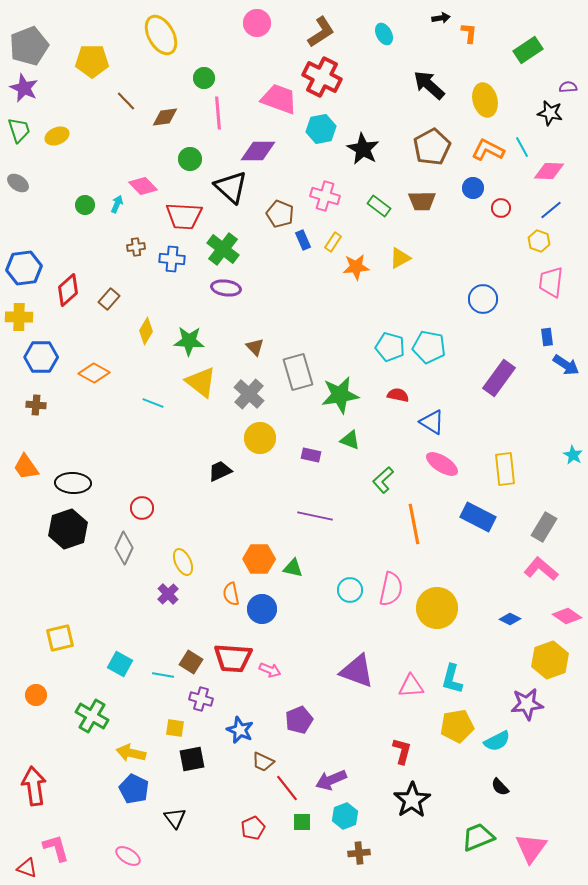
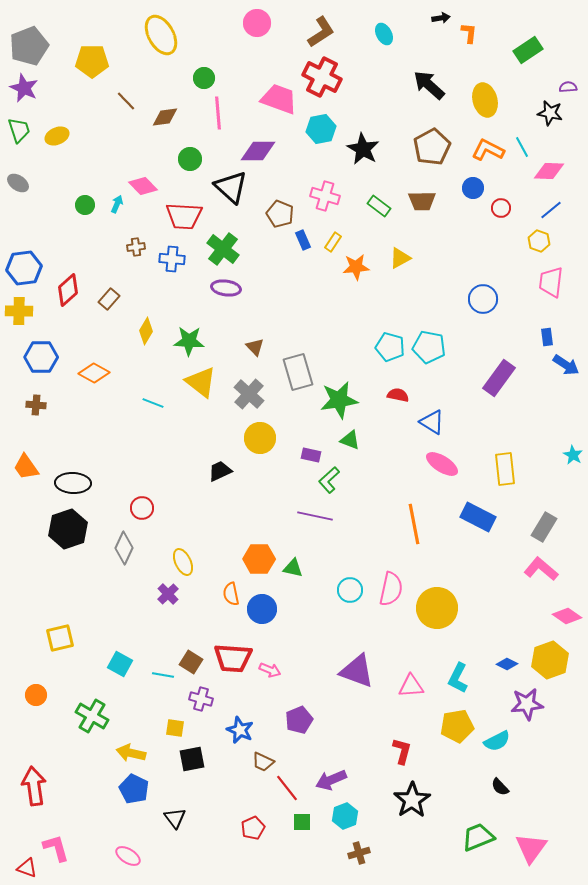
yellow cross at (19, 317): moved 6 px up
green star at (340, 395): moved 1 px left, 5 px down
green L-shape at (383, 480): moved 54 px left
blue diamond at (510, 619): moved 3 px left, 45 px down
cyan L-shape at (452, 679): moved 6 px right, 1 px up; rotated 12 degrees clockwise
brown cross at (359, 853): rotated 10 degrees counterclockwise
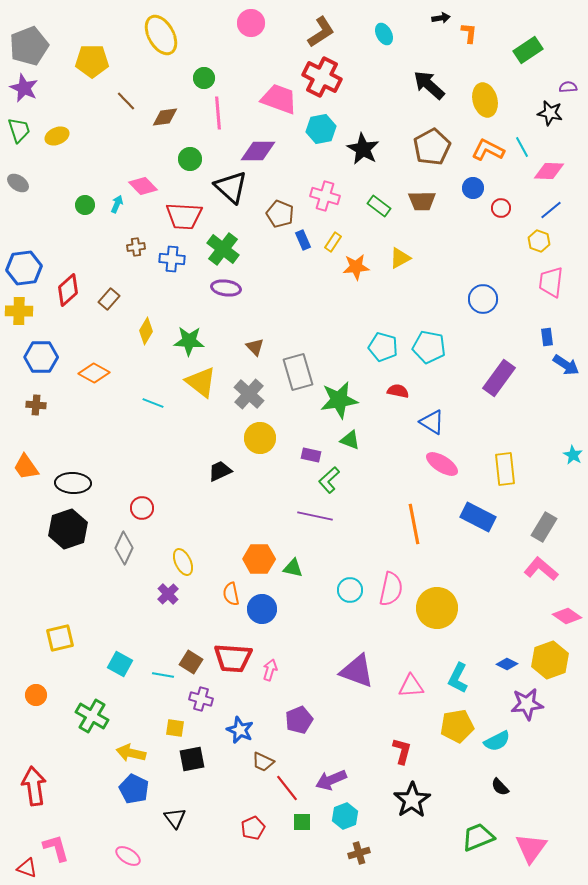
pink circle at (257, 23): moved 6 px left
cyan pentagon at (390, 347): moved 7 px left
red semicircle at (398, 395): moved 4 px up
pink arrow at (270, 670): rotated 95 degrees counterclockwise
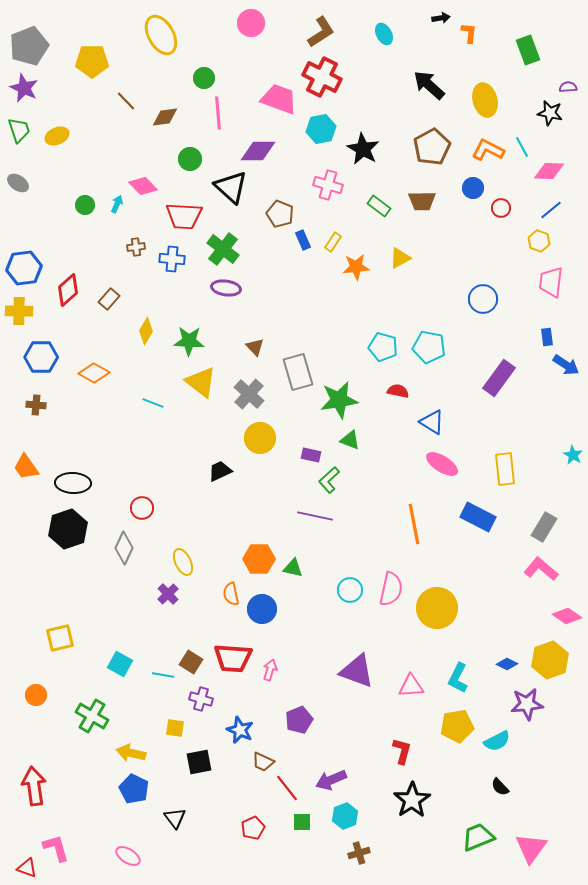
green rectangle at (528, 50): rotated 76 degrees counterclockwise
pink cross at (325, 196): moved 3 px right, 11 px up
black square at (192, 759): moved 7 px right, 3 px down
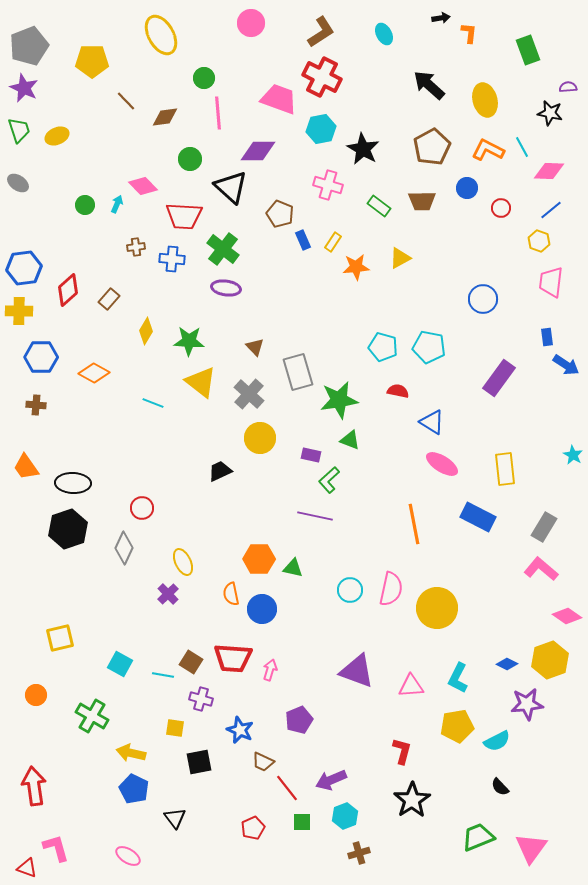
blue circle at (473, 188): moved 6 px left
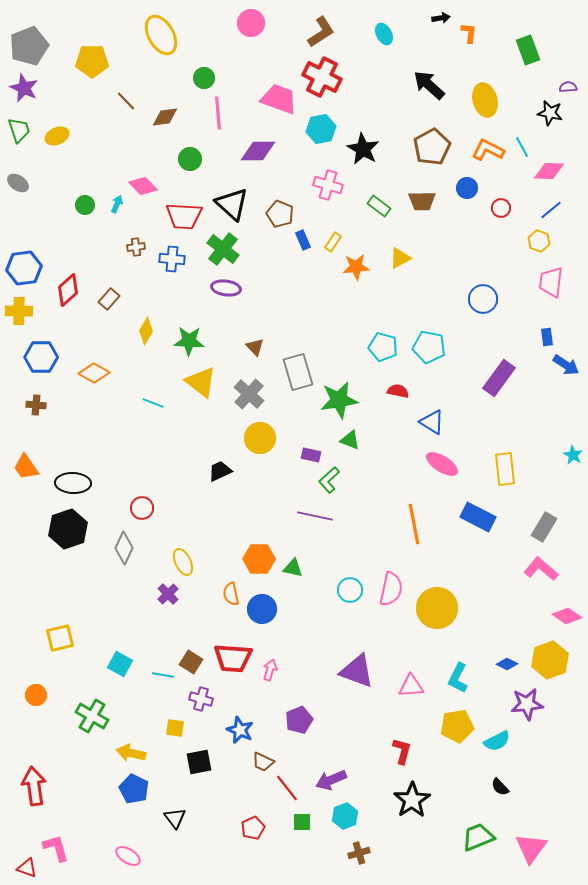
black triangle at (231, 187): moved 1 px right, 17 px down
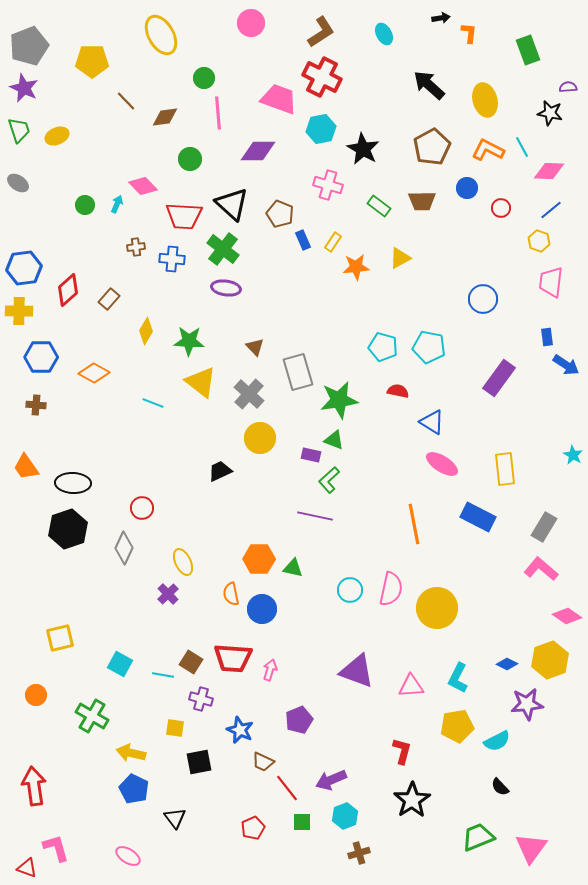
green triangle at (350, 440): moved 16 px left
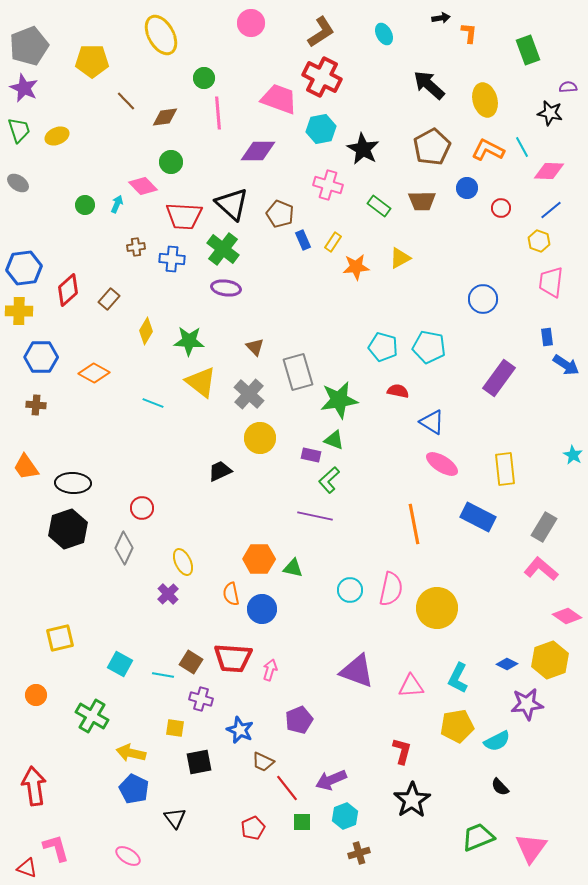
green circle at (190, 159): moved 19 px left, 3 px down
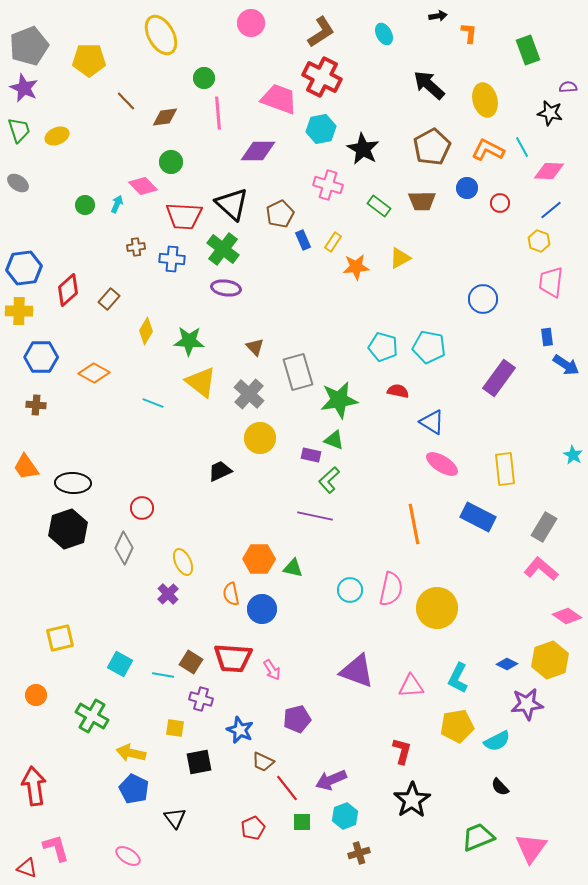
black arrow at (441, 18): moved 3 px left, 2 px up
yellow pentagon at (92, 61): moved 3 px left, 1 px up
red circle at (501, 208): moved 1 px left, 5 px up
brown pentagon at (280, 214): rotated 24 degrees clockwise
pink arrow at (270, 670): moved 2 px right; rotated 130 degrees clockwise
purple pentagon at (299, 720): moved 2 px left, 1 px up; rotated 8 degrees clockwise
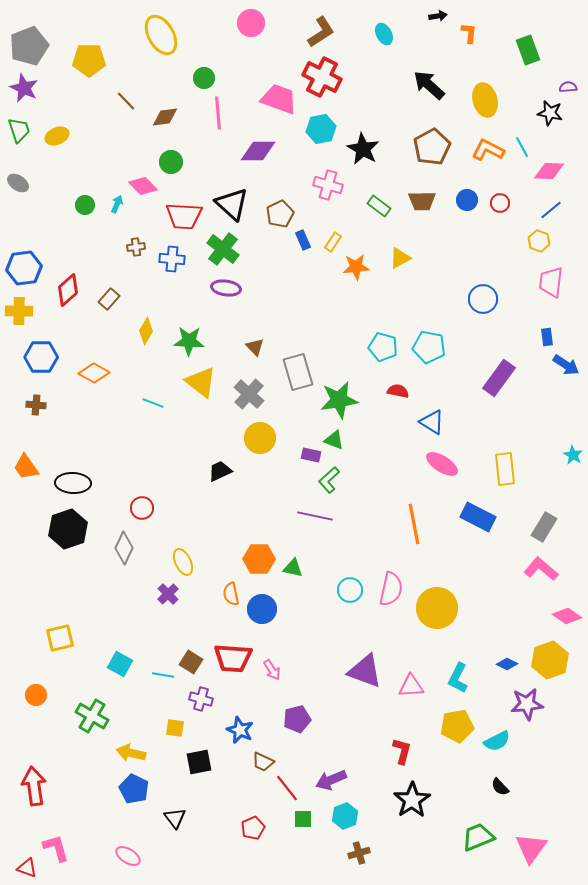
blue circle at (467, 188): moved 12 px down
purple triangle at (357, 671): moved 8 px right
green square at (302, 822): moved 1 px right, 3 px up
